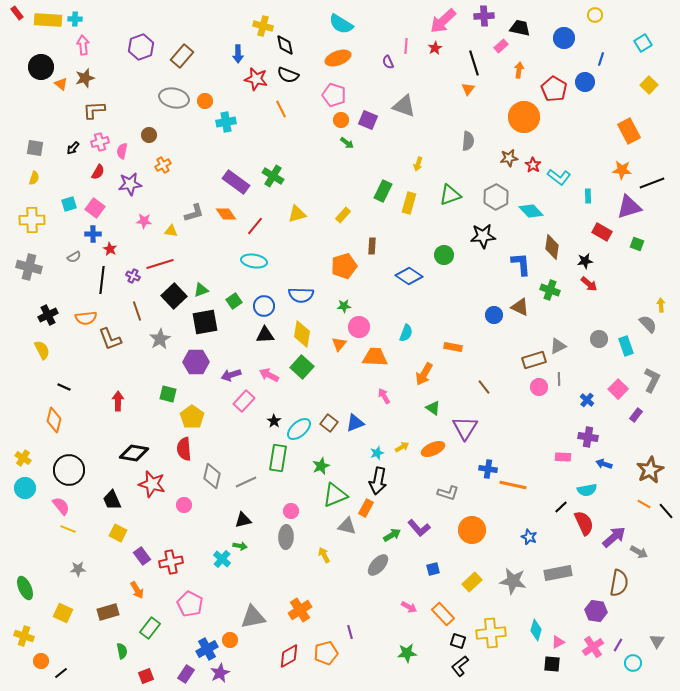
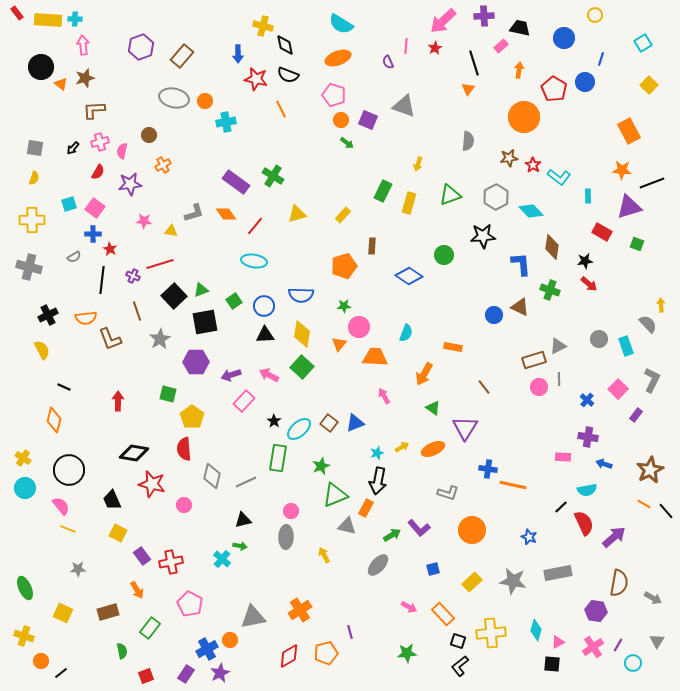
gray arrow at (639, 552): moved 14 px right, 46 px down
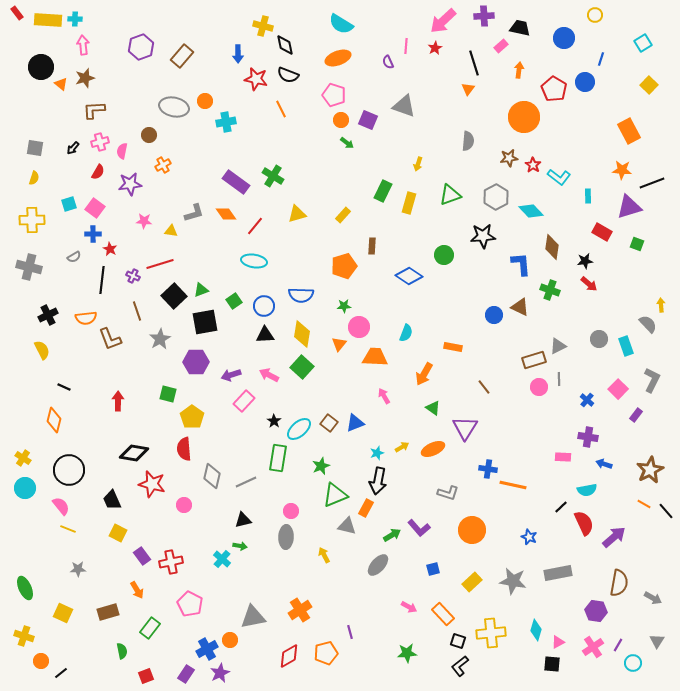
gray ellipse at (174, 98): moved 9 px down
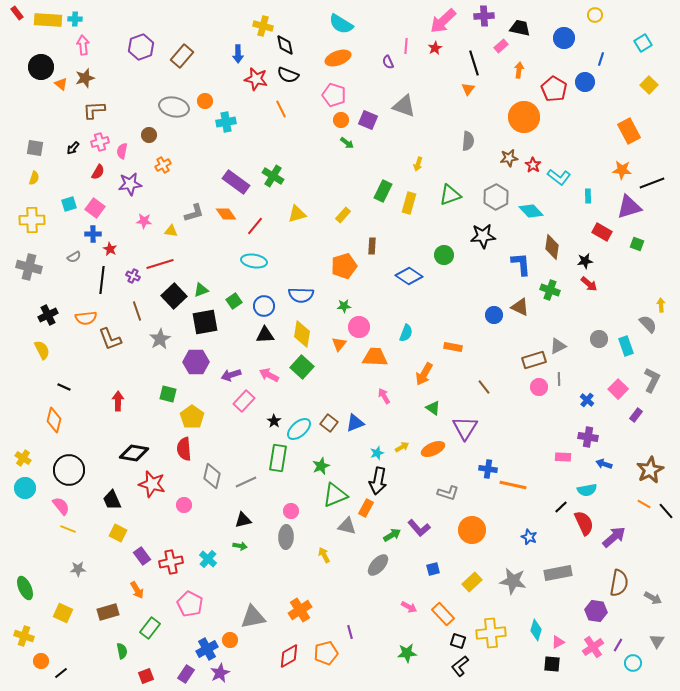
cyan cross at (222, 559): moved 14 px left
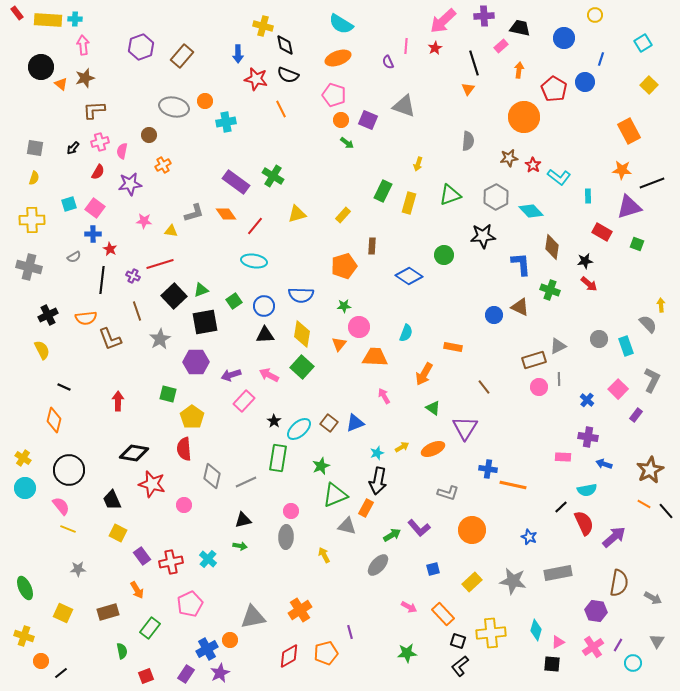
pink pentagon at (190, 604): rotated 20 degrees clockwise
